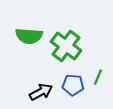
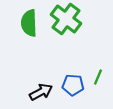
green semicircle: moved 13 px up; rotated 84 degrees clockwise
green cross: moved 27 px up
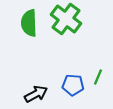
black arrow: moved 5 px left, 2 px down
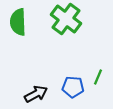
green semicircle: moved 11 px left, 1 px up
blue pentagon: moved 2 px down
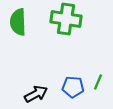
green cross: rotated 28 degrees counterclockwise
green line: moved 5 px down
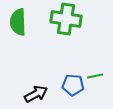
green line: moved 3 px left, 6 px up; rotated 56 degrees clockwise
blue pentagon: moved 2 px up
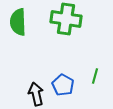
green line: rotated 63 degrees counterclockwise
blue pentagon: moved 10 px left; rotated 25 degrees clockwise
black arrow: rotated 75 degrees counterclockwise
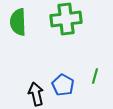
green cross: rotated 16 degrees counterclockwise
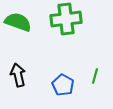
green semicircle: rotated 112 degrees clockwise
black arrow: moved 18 px left, 19 px up
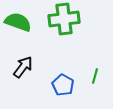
green cross: moved 2 px left
black arrow: moved 5 px right, 8 px up; rotated 50 degrees clockwise
